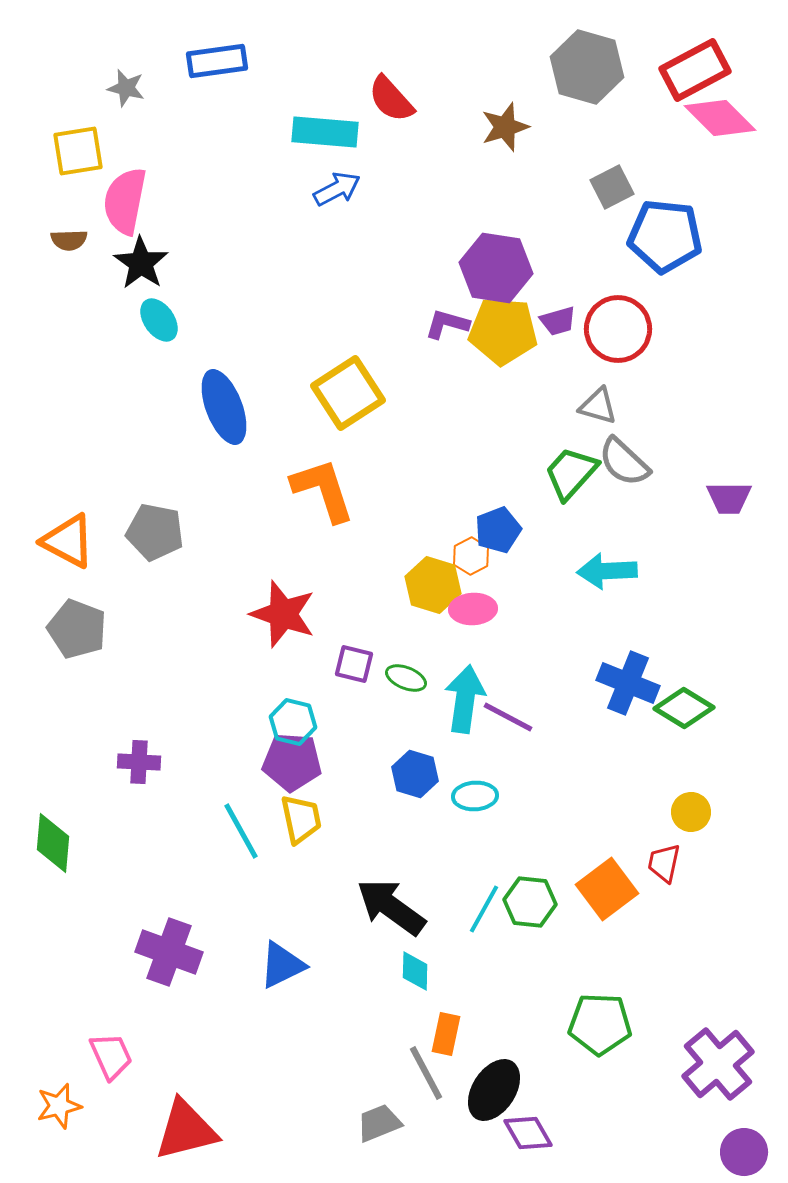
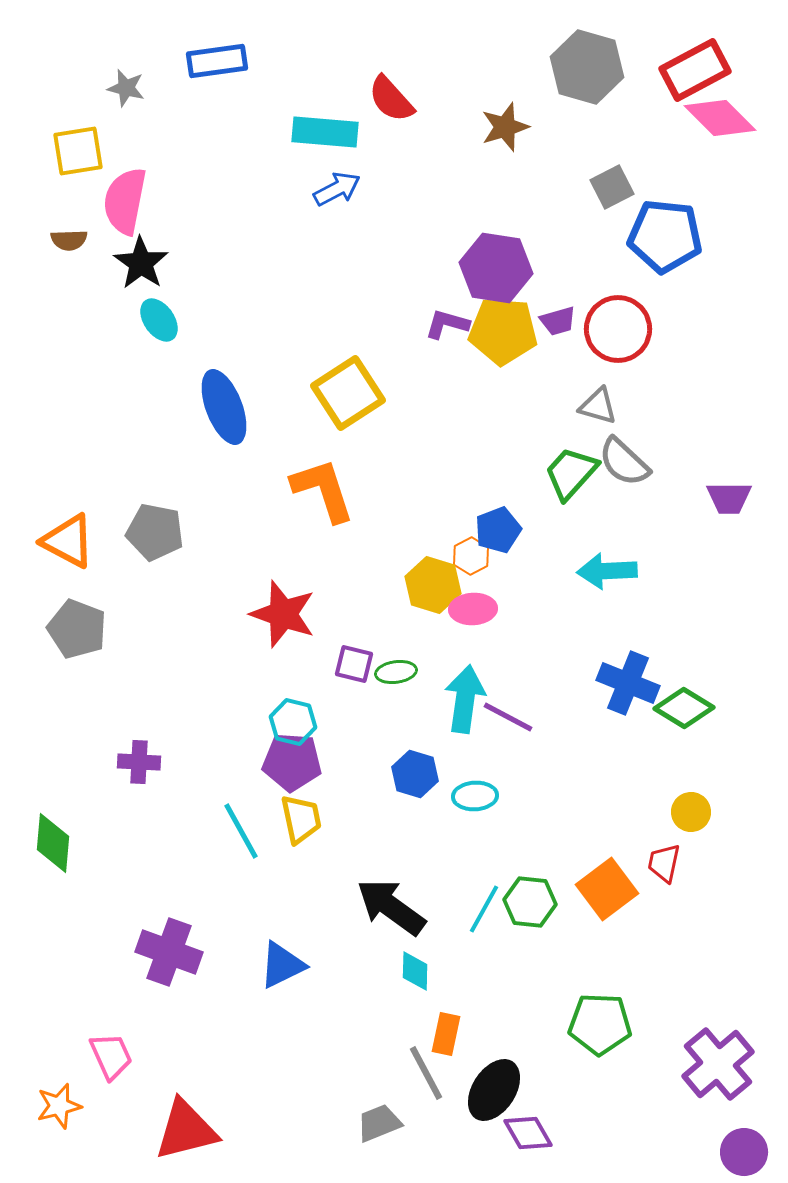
green ellipse at (406, 678): moved 10 px left, 6 px up; rotated 30 degrees counterclockwise
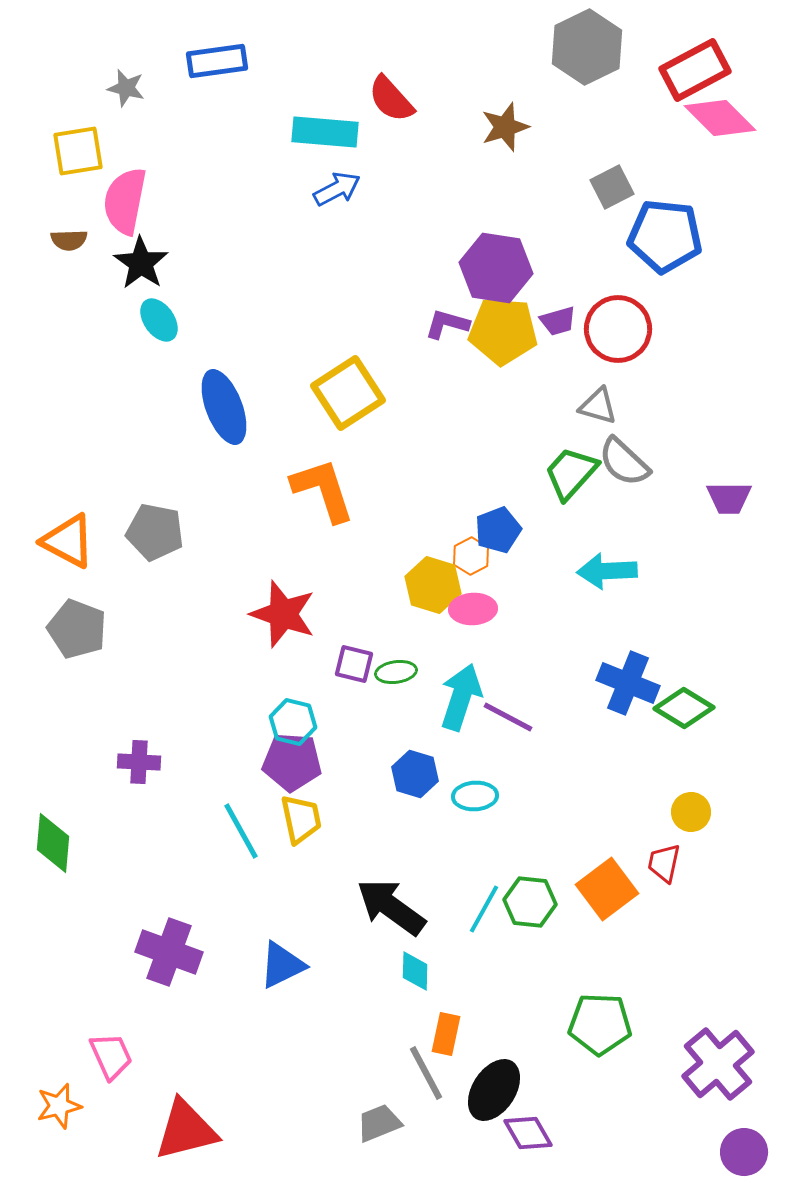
gray hexagon at (587, 67): moved 20 px up; rotated 18 degrees clockwise
cyan arrow at (465, 699): moved 4 px left, 2 px up; rotated 10 degrees clockwise
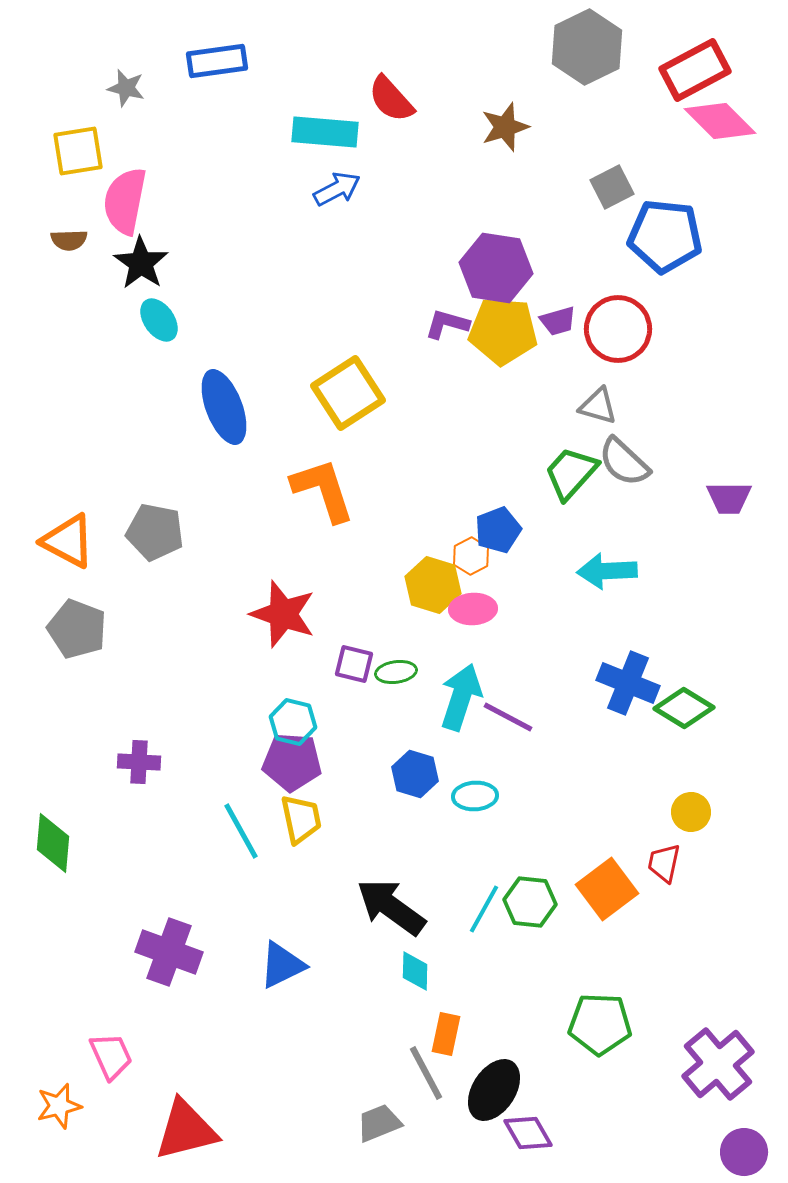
pink diamond at (720, 118): moved 3 px down
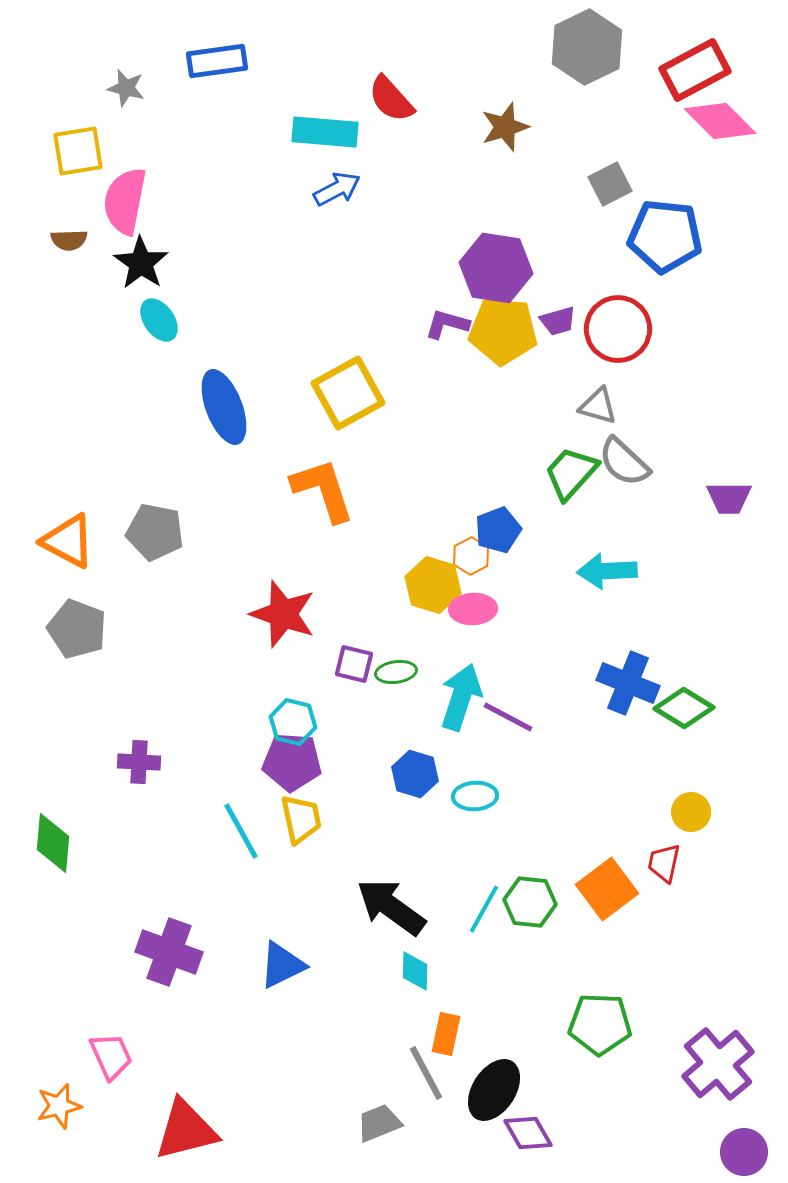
gray square at (612, 187): moved 2 px left, 3 px up
yellow square at (348, 393): rotated 4 degrees clockwise
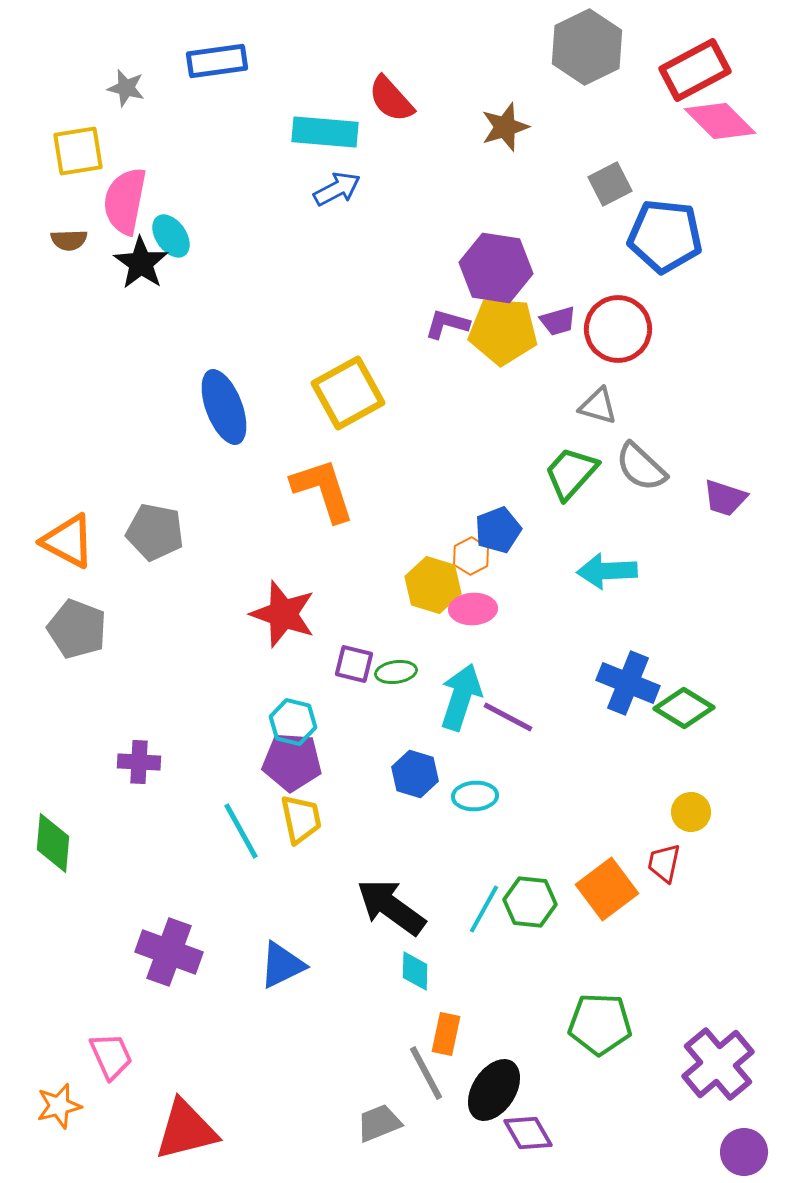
cyan ellipse at (159, 320): moved 12 px right, 84 px up
gray semicircle at (624, 462): moved 17 px right, 5 px down
purple trapezoid at (729, 498): moved 4 px left; rotated 18 degrees clockwise
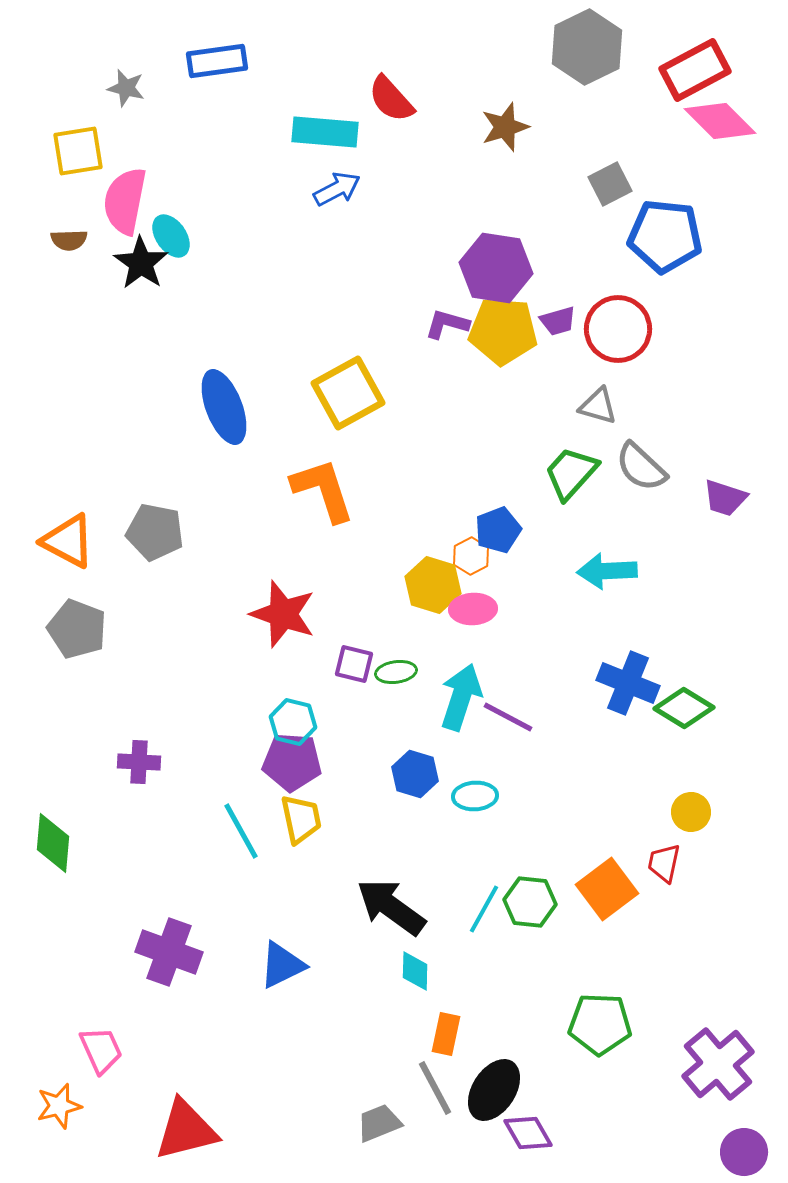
pink trapezoid at (111, 1056): moved 10 px left, 6 px up
gray line at (426, 1073): moved 9 px right, 15 px down
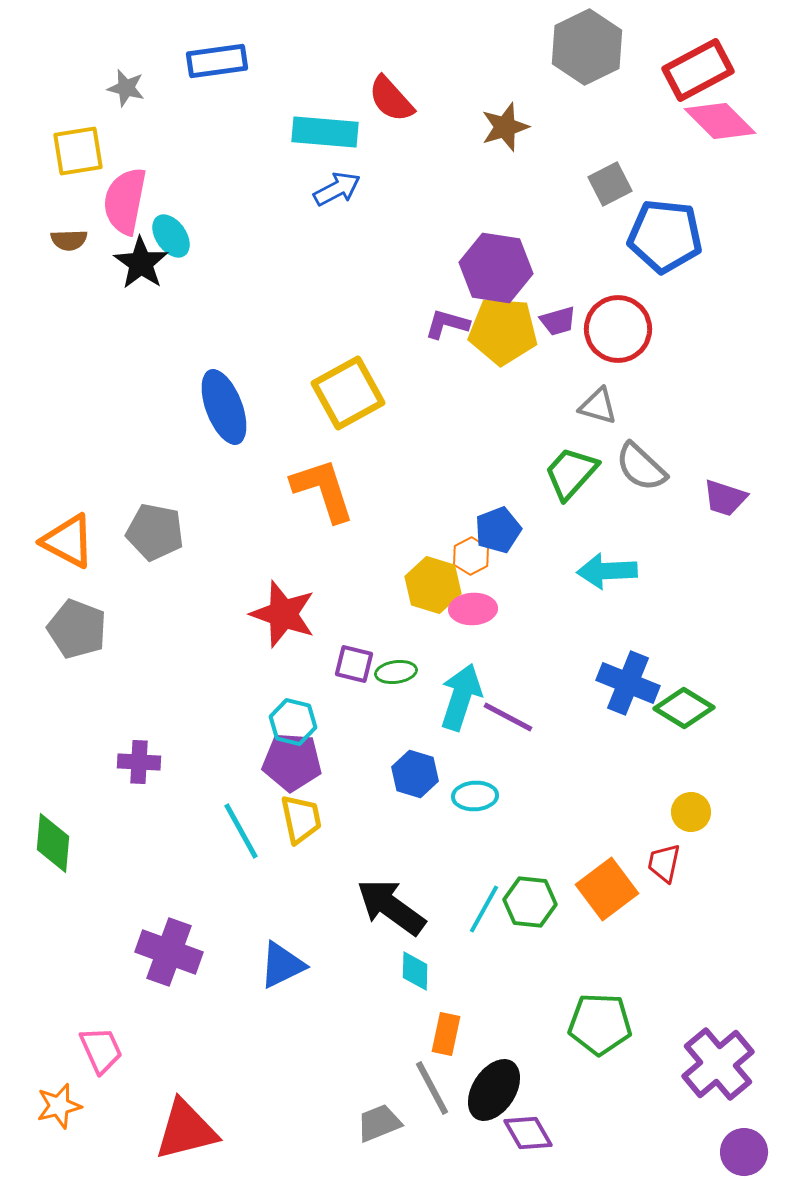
red rectangle at (695, 70): moved 3 px right
gray line at (435, 1088): moved 3 px left
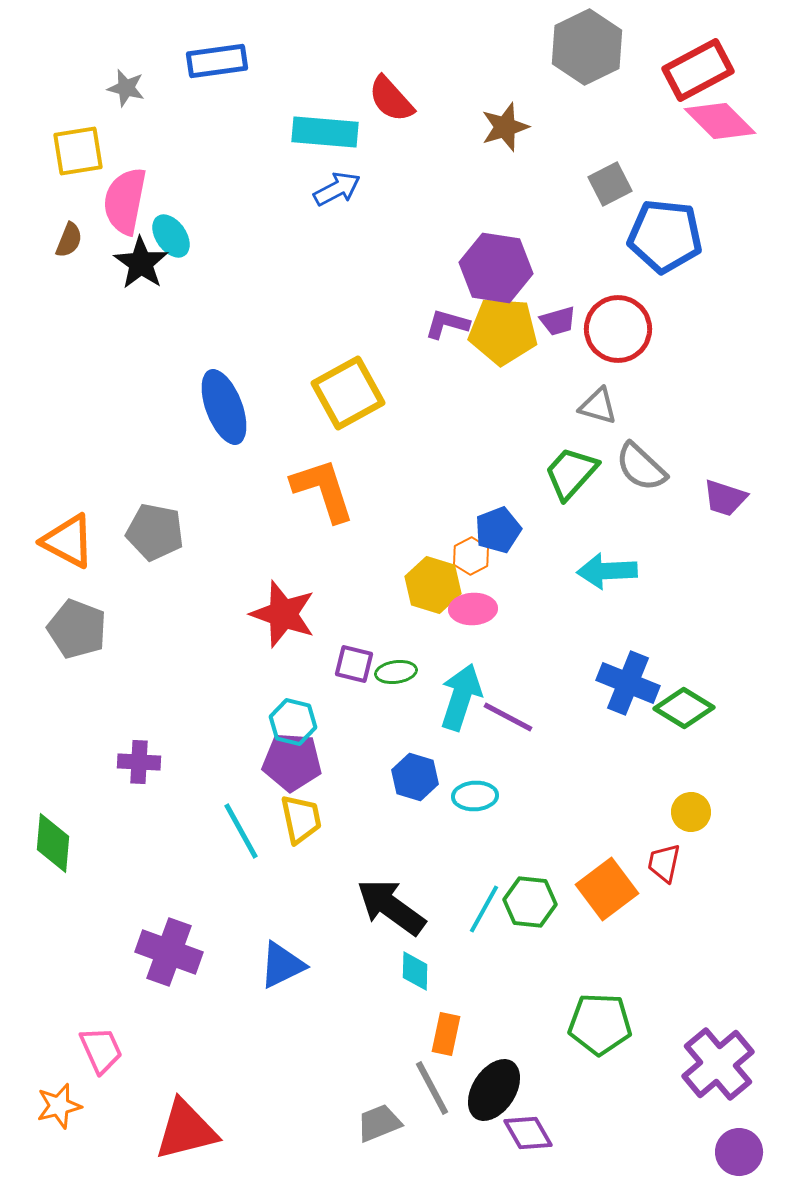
brown semicircle at (69, 240): rotated 66 degrees counterclockwise
blue hexagon at (415, 774): moved 3 px down
purple circle at (744, 1152): moved 5 px left
